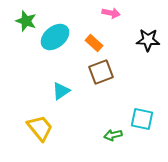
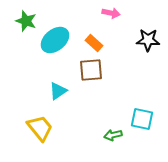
cyan ellipse: moved 3 px down
brown square: moved 10 px left, 2 px up; rotated 15 degrees clockwise
cyan triangle: moved 3 px left
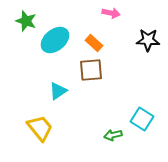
cyan square: rotated 20 degrees clockwise
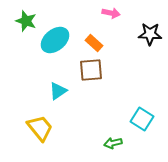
black star: moved 2 px right, 6 px up
green arrow: moved 8 px down
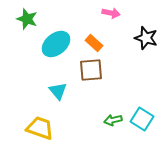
green star: moved 1 px right, 2 px up
black star: moved 4 px left, 4 px down; rotated 15 degrees clockwise
cyan ellipse: moved 1 px right, 4 px down
cyan triangle: rotated 36 degrees counterclockwise
yellow trapezoid: rotated 32 degrees counterclockwise
green arrow: moved 23 px up
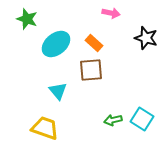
yellow trapezoid: moved 5 px right
